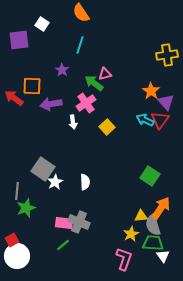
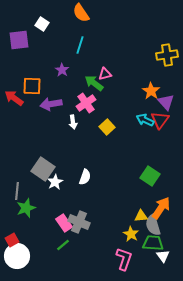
white semicircle: moved 5 px up; rotated 21 degrees clockwise
pink rectangle: rotated 48 degrees clockwise
yellow star: rotated 14 degrees counterclockwise
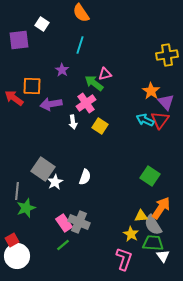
yellow square: moved 7 px left, 1 px up; rotated 14 degrees counterclockwise
gray semicircle: rotated 15 degrees counterclockwise
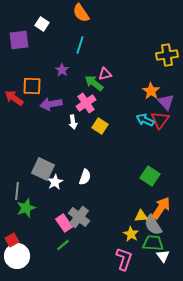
gray square: rotated 10 degrees counterclockwise
gray cross: moved 5 px up; rotated 15 degrees clockwise
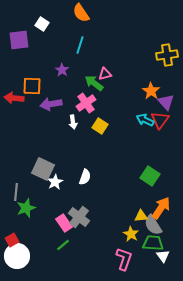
red arrow: rotated 30 degrees counterclockwise
gray line: moved 1 px left, 1 px down
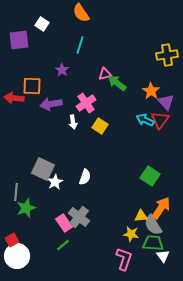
green arrow: moved 23 px right
yellow star: rotated 21 degrees counterclockwise
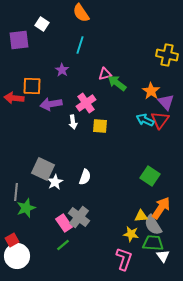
yellow cross: rotated 20 degrees clockwise
yellow square: rotated 28 degrees counterclockwise
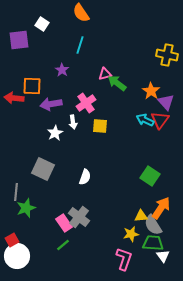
white star: moved 49 px up
yellow star: rotated 21 degrees counterclockwise
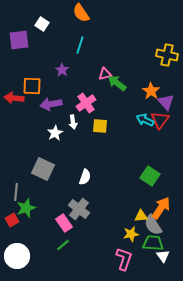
gray cross: moved 8 px up
red square: moved 20 px up
